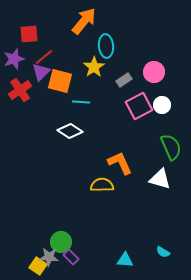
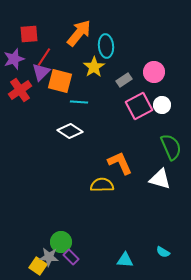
orange arrow: moved 5 px left, 12 px down
red line: rotated 18 degrees counterclockwise
cyan line: moved 2 px left
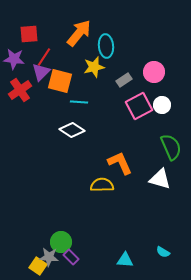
purple star: rotated 25 degrees clockwise
yellow star: rotated 20 degrees clockwise
white diamond: moved 2 px right, 1 px up
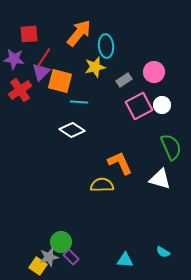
yellow star: moved 1 px right
gray star: rotated 18 degrees counterclockwise
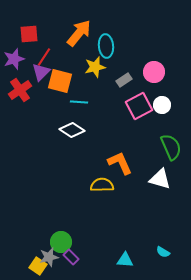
purple star: rotated 25 degrees counterclockwise
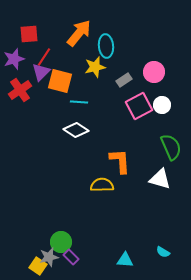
white diamond: moved 4 px right
orange L-shape: moved 2 px up; rotated 20 degrees clockwise
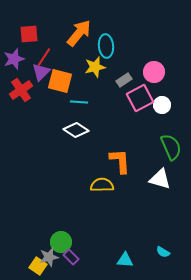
red cross: moved 1 px right
pink square: moved 1 px right, 8 px up
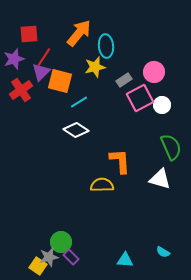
cyan line: rotated 36 degrees counterclockwise
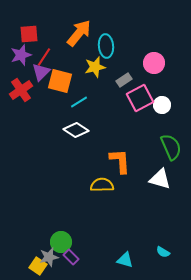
purple star: moved 7 px right, 4 px up
pink circle: moved 9 px up
cyan triangle: rotated 12 degrees clockwise
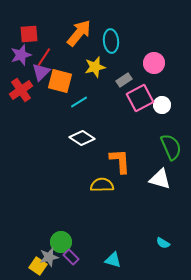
cyan ellipse: moved 5 px right, 5 px up
white diamond: moved 6 px right, 8 px down
cyan semicircle: moved 9 px up
cyan triangle: moved 12 px left
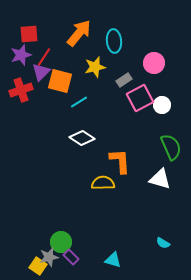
cyan ellipse: moved 3 px right
red cross: rotated 15 degrees clockwise
yellow semicircle: moved 1 px right, 2 px up
